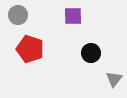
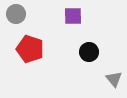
gray circle: moved 2 px left, 1 px up
black circle: moved 2 px left, 1 px up
gray triangle: rotated 18 degrees counterclockwise
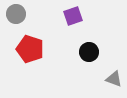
purple square: rotated 18 degrees counterclockwise
gray triangle: rotated 30 degrees counterclockwise
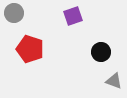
gray circle: moved 2 px left, 1 px up
black circle: moved 12 px right
gray triangle: moved 2 px down
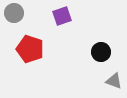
purple square: moved 11 px left
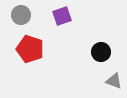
gray circle: moved 7 px right, 2 px down
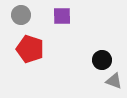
purple square: rotated 18 degrees clockwise
black circle: moved 1 px right, 8 px down
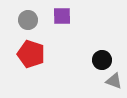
gray circle: moved 7 px right, 5 px down
red pentagon: moved 1 px right, 5 px down
